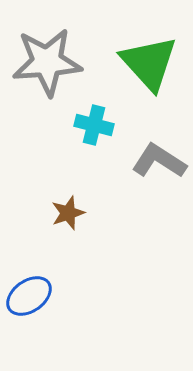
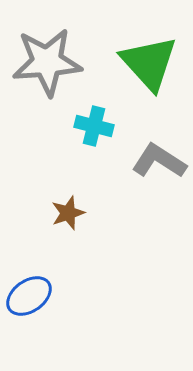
cyan cross: moved 1 px down
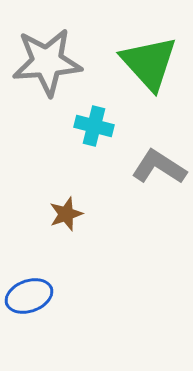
gray L-shape: moved 6 px down
brown star: moved 2 px left, 1 px down
blue ellipse: rotated 15 degrees clockwise
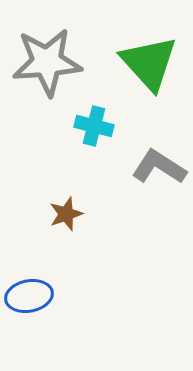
blue ellipse: rotated 9 degrees clockwise
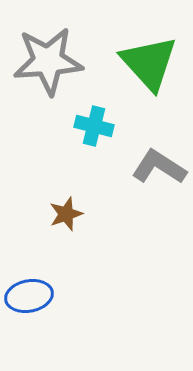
gray star: moved 1 px right, 1 px up
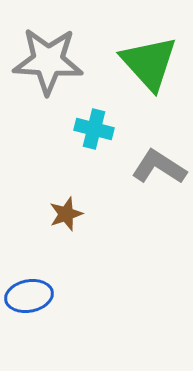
gray star: rotated 8 degrees clockwise
cyan cross: moved 3 px down
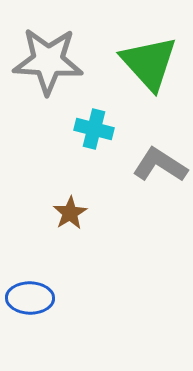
gray L-shape: moved 1 px right, 2 px up
brown star: moved 4 px right, 1 px up; rotated 12 degrees counterclockwise
blue ellipse: moved 1 px right, 2 px down; rotated 12 degrees clockwise
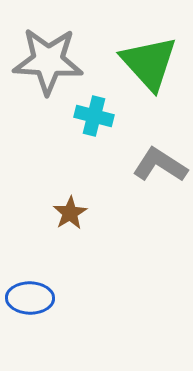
cyan cross: moved 13 px up
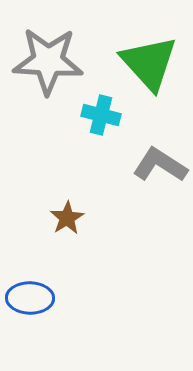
cyan cross: moved 7 px right, 1 px up
brown star: moved 3 px left, 5 px down
